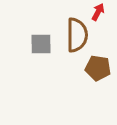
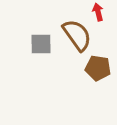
red arrow: rotated 42 degrees counterclockwise
brown semicircle: rotated 36 degrees counterclockwise
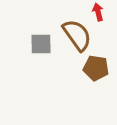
brown pentagon: moved 2 px left
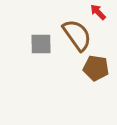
red arrow: rotated 30 degrees counterclockwise
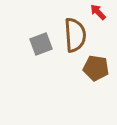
brown semicircle: moved 2 px left; rotated 32 degrees clockwise
gray square: rotated 20 degrees counterclockwise
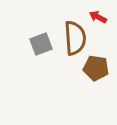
red arrow: moved 5 px down; rotated 18 degrees counterclockwise
brown semicircle: moved 3 px down
